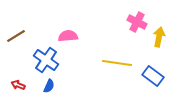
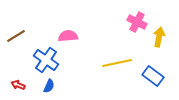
yellow line: rotated 20 degrees counterclockwise
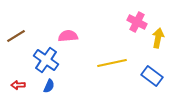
yellow arrow: moved 1 px left, 1 px down
yellow line: moved 5 px left
blue rectangle: moved 1 px left
red arrow: rotated 24 degrees counterclockwise
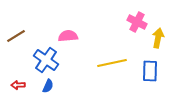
blue rectangle: moved 2 px left, 5 px up; rotated 55 degrees clockwise
blue semicircle: moved 1 px left
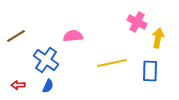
pink semicircle: moved 5 px right
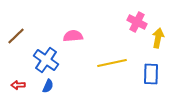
brown line: rotated 12 degrees counterclockwise
blue rectangle: moved 1 px right, 3 px down
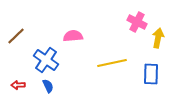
blue semicircle: rotated 48 degrees counterclockwise
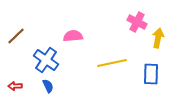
red arrow: moved 3 px left, 1 px down
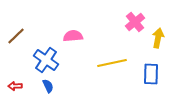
pink cross: moved 2 px left; rotated 24 degrees clockwise
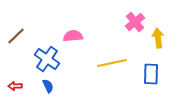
yellow arrow: rotated 18 degrees counterclockwise
blue cross: moved 1 px right, 1 px up
